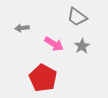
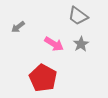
gray trapezoid: moved 1 px right, 1 px up
gray arrow: moved 4 px left, 1 px up; rotated 32 degrees counterclockwise
gray star: moved 1 px left, 2 px up
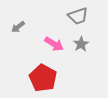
gray trapezoid: rotated 55 degrees counterclockwise
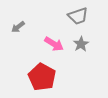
red pentagon: moved 1 px left, 1 px up
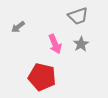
pink arrow: moved 1 px right; rotated 36 degrees clockwise
red pentagon: rotated 16 degrees counterclockwise
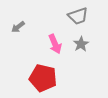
red pentagon: moved 1 px right, 1 px down
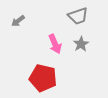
gray arrow: moved 6 px up
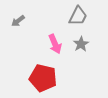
gray trapezoid: rotated 45 degrees counterclockwise
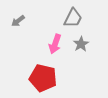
gray trapezoid: moved 5 px left, 2 px down
pink arrow: rotated 42 degrees clockwise
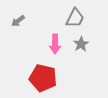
gray trapezoid: moved 2 px right
pink arrow: rotated 18 degrees counterclockwise
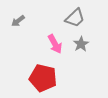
gray trapezoid: rotated 20 degrees clockwise
pink arrow: rotated 30 degrees counterclockwise
